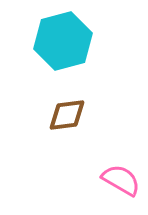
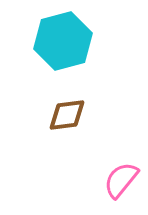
pink semicircle: rotated 81 degrees counterclockwise
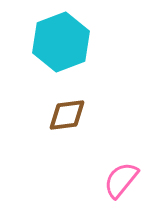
cyan hexagon: moved 2 px left, 1 px down; rotated 6 degrees counterclockwise
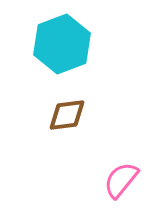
cyan hexagon: moved 1 px right, 2 px down
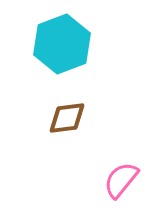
brown diamond: moved 3 px down
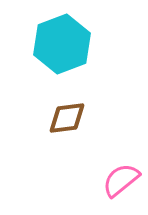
pink semicircle: rotated 12 degrees clockwise
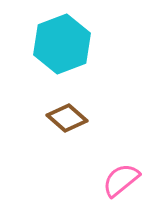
brown diamond: rotated 48 degrees clockwise
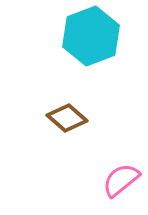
cyan hexagon: moved 29 px right, 8 px up
